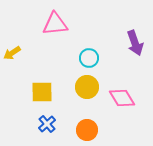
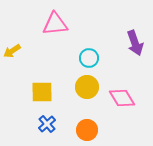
yellow arrow: moved 2 px up
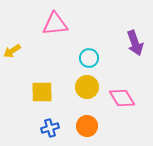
blue cross: moved 3 px right, 4 px down; rotated 24 degrees clockwise
orange circle: moved 4 px up
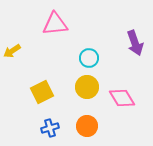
yellow square: rotated 25 degrees counterclockwise
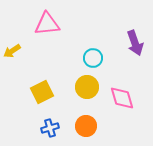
pink triangle: moved 8 px left
cyan circle: moved 4 px right
pink diamond: rotated 16 degrees clockwise
orange circle: moved 1 px left
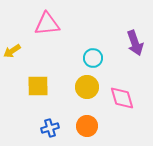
yellow square: moved 4 px left, 6 px up; rotated 25 degrees clockwise
orange circle: moved 1 px right
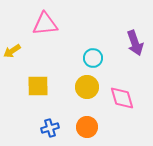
pink triangle: moved 2 px left
orange circle: moved 1 px down
